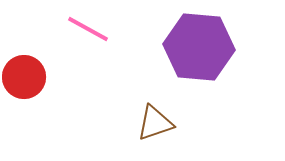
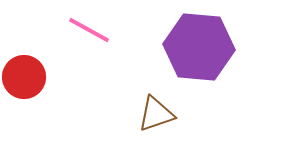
pink line: moved 1 px right, 1 px down
brown triangle: moved 1 px right, 9 px up
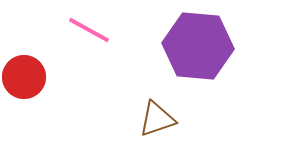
purple hexagon: moved 1 px left, 1 px up
brown triangle: moved 1 px right, 5 px down
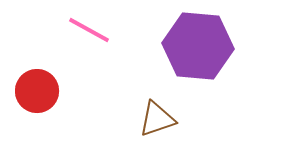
red circle: moved 13 px right, 14 px down
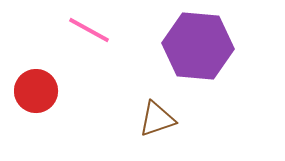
red circle: moved 1 px left
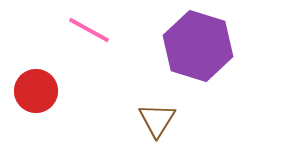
purple hexagon: rotated 12 degrees clockwise
brown triangle: moved 1 px down; rotated 39 degrees counterclockwise
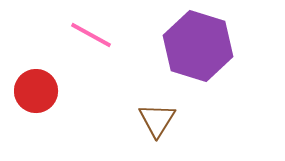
pink line: moved 2 px right, 5 px down
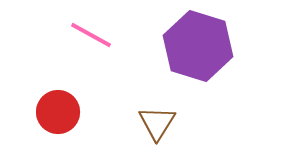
red circle: moved 22 px right, 21 px down
brown triangle: moved 3 px down
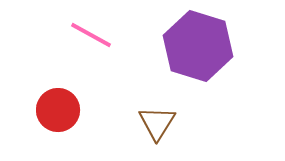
red circle: moved 2 px up
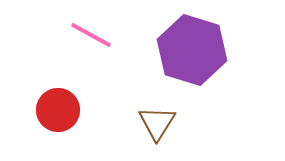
purple hexagon: moved 6 px left, 4 px down
